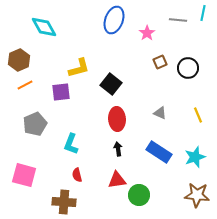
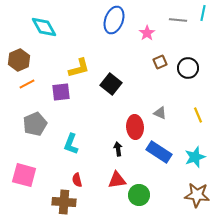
orange line: moved 2 px right, 1 px up
red ellipse: moved 18 px right, 8 px down
red semicircle: moved 5 px down
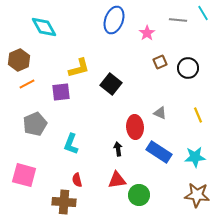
cyan line: rotated 42 degrees counterclockwise
cyan star: rotated 15 degrees clockwise
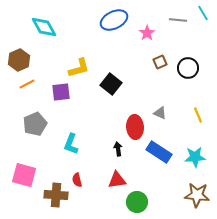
blue ellipse: rotated 44 degrees clockwise
green circle: moved 2 px left, 7 px down
brown cross: moved 8 px left, 7 px up
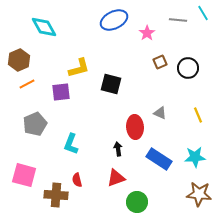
black square: rotated 25 degrees counterclockwise
blue rectangle: moved 7 px down
red triangle: moved 1 px left, 2 px up; rotated 12 degrees counterclockwise
brown star: moved 2 px right, 1 px up
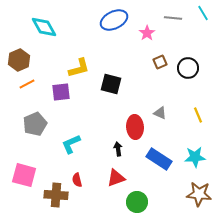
gray line: moved 5 px left, 2 px up
cyan L-shape: rotated 45 degrees clockwise
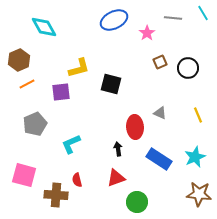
cyan star: rotated 20 degrees counterclockwise
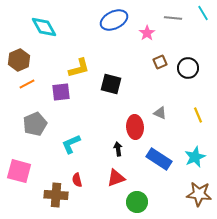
pink square: moved 5 px left, 4 px up
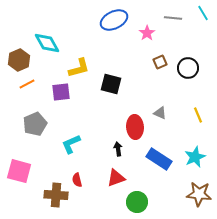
cyan diamond: moved 3 px right, 16 px down
